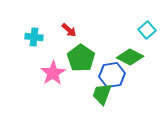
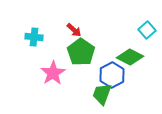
red arrow: moved 5 px right
green pentagon: moved 6 px up
blue hexagon: rotated 20 degrees counterclockwise
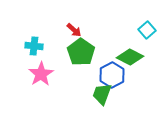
cyan cross: moved 9 px down
pink star: moved 12 px left, 1 px down
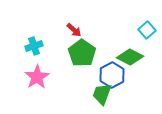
cyan cross: rotated 24 degrees counterclockwise
green pentagon: moved 1 px right, 1 px down
pink star: moved 4 px left, 3 px down
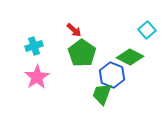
blue hexagon: rotated 10 degrees counterclockwise
